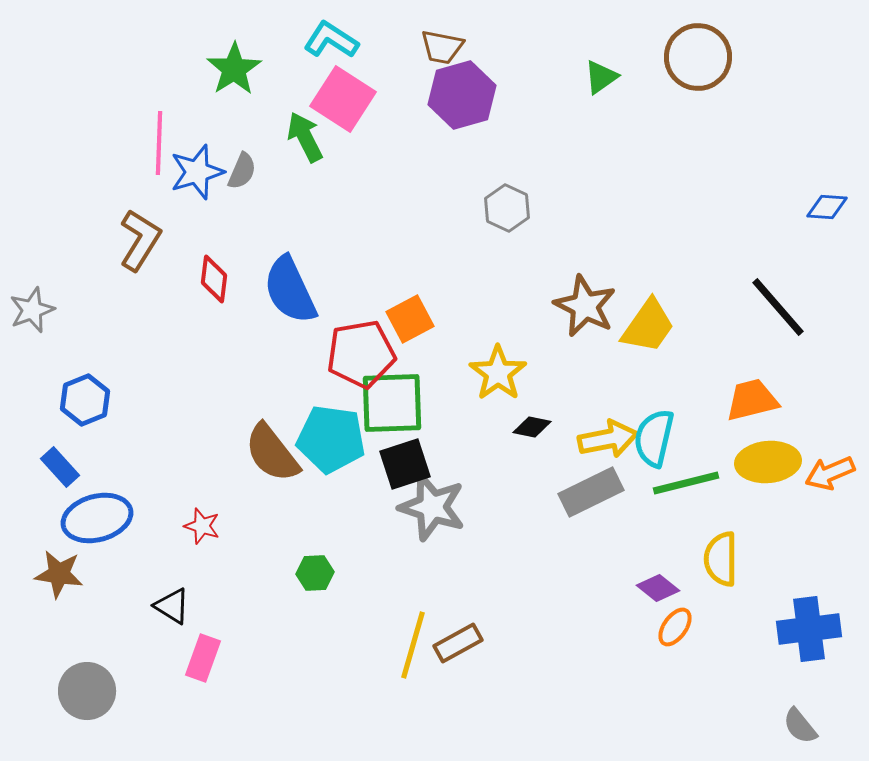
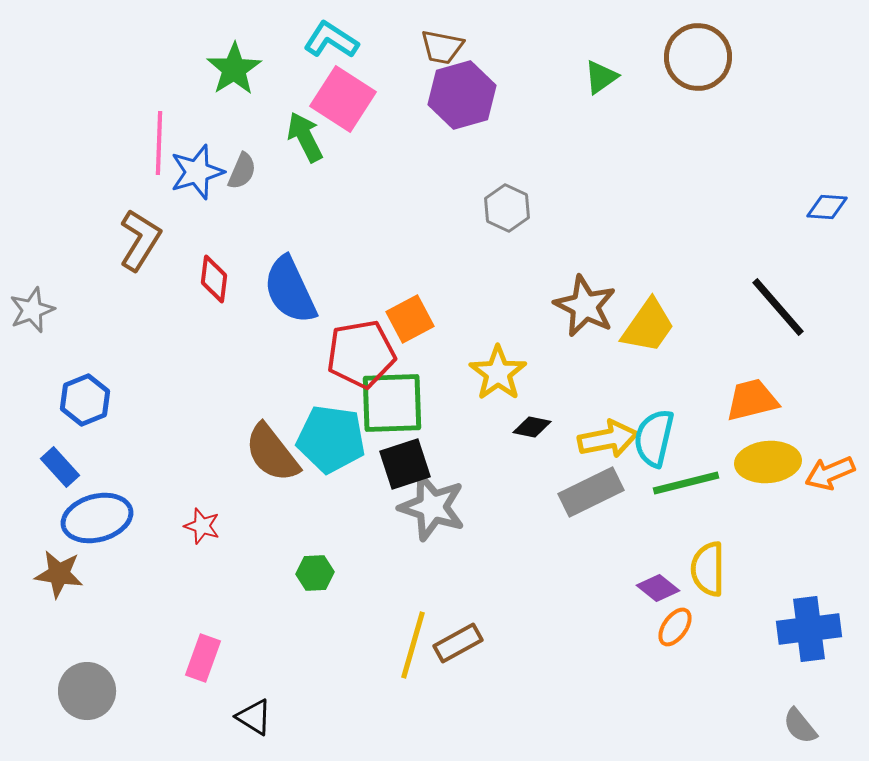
yellow semicircle at (721, 559): moved 13 px left, 10 px down
black triangle at (172, 606): moved 82 px right, 111 px down
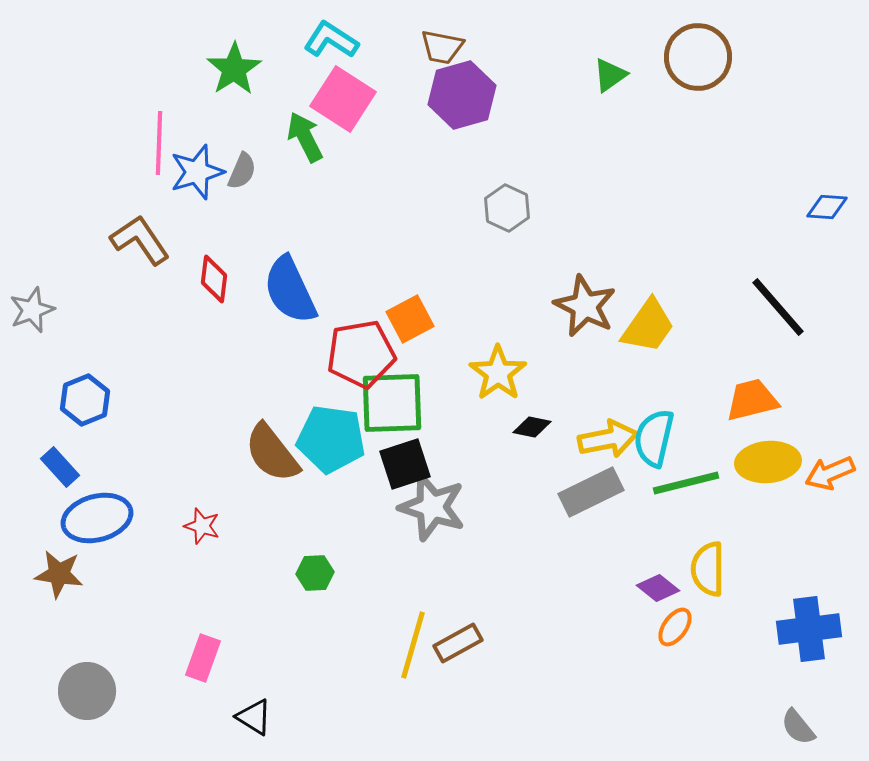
green triangle at (601, 77): moved 9 px right, 2 px up
brown L-shape at (140, 240): rotated 66 degrees counterclockwise
gray semicircle at (800, 726): moved 2 px left, 1 px down
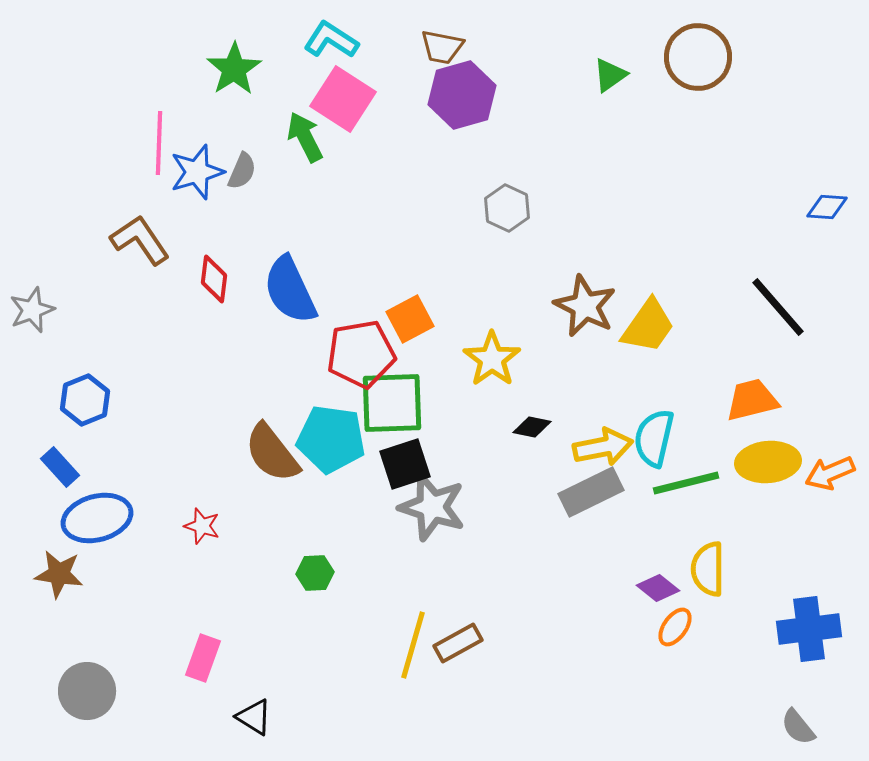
yellow star at (498, 373): moved 6 px left, 14 px up
yellow arrow at (608, 439): moved 5 px left, 8 px down
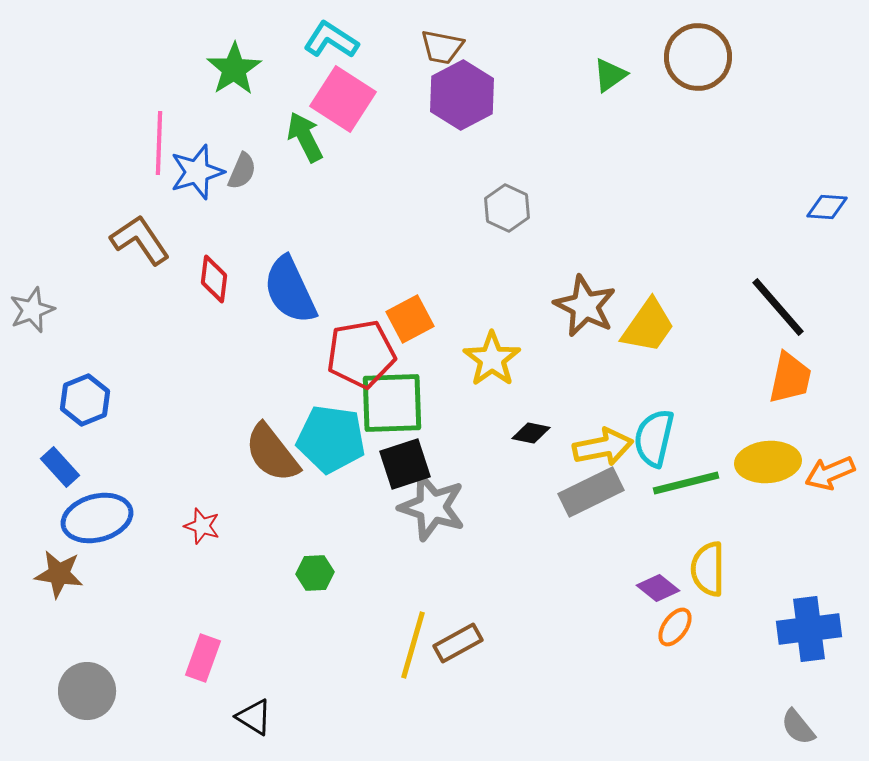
purple hexagon at (462, 95): rotated 12 degrees counterclockwise
orange trapezoid at (752, 400): moved 38 px right, 22 px up; rotated 116 degrees clockwise
black diamond at (532, 427): moved 1 px left, 6 px down
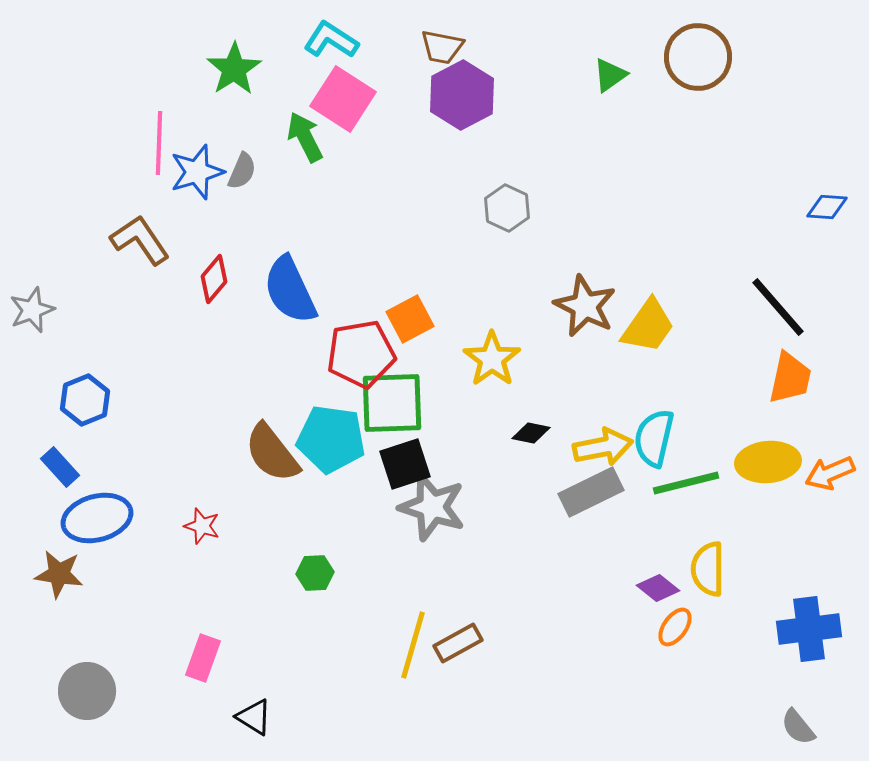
red diamond at (214, 279): rotated 33 degrees clockwise
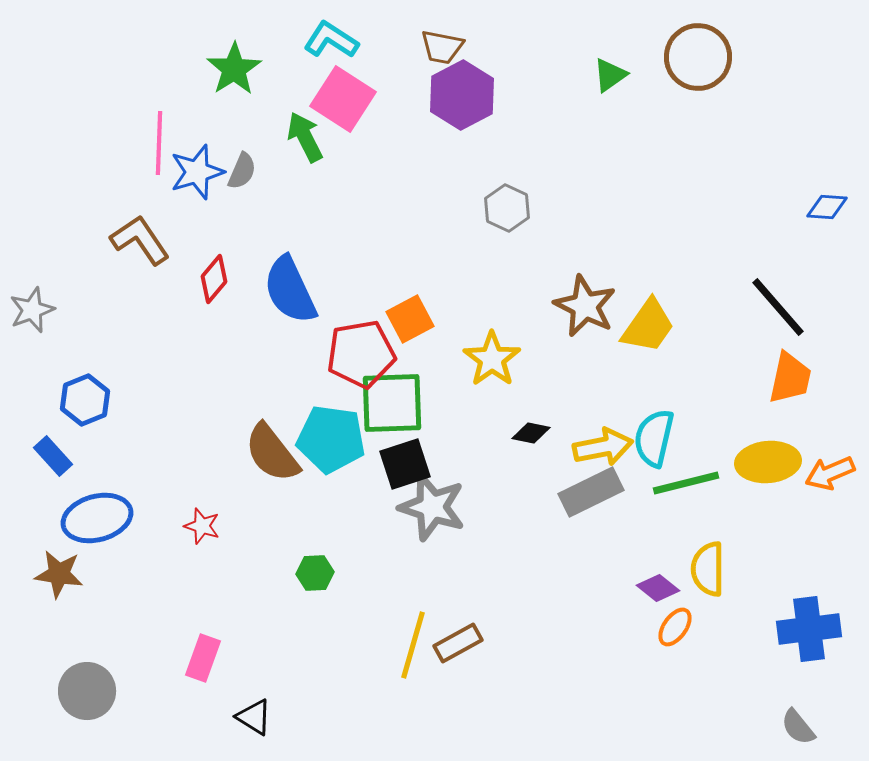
blue rectangle at (60, 467): moved 7 px left, 11 px up
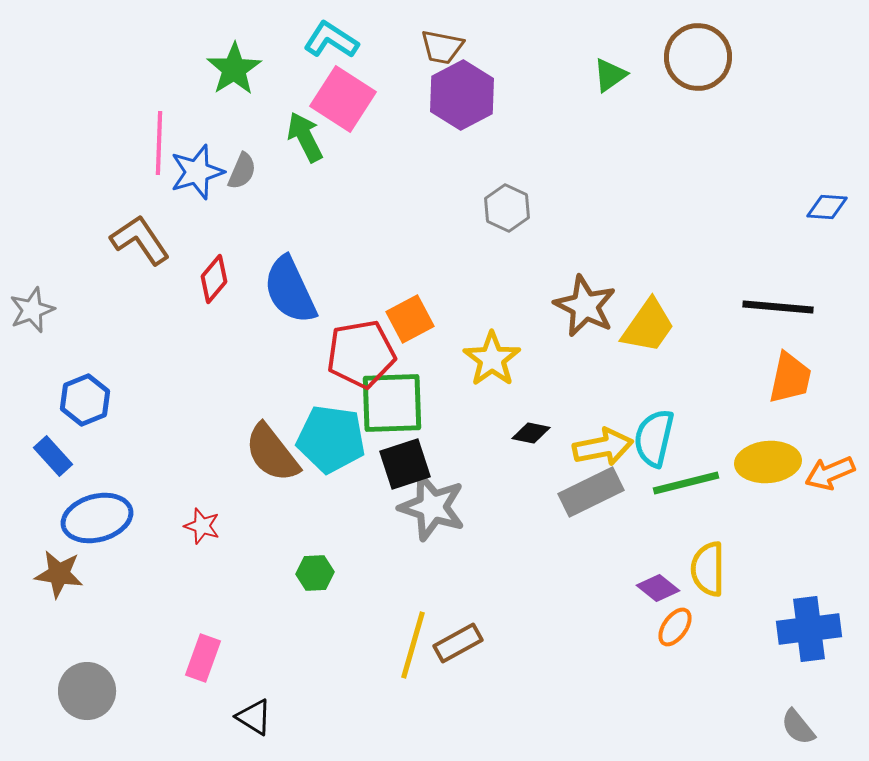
black line at (778, 307): rotated 44 degrees counterclockwise
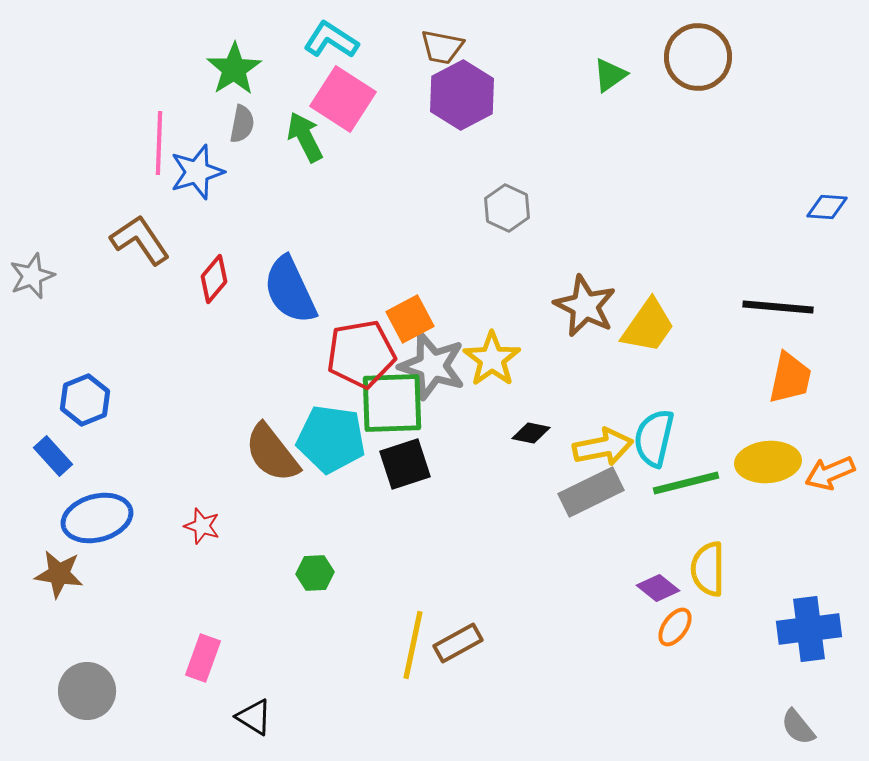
gray semicircle at (242, 171): moved 47 px up; rotated 12 degrees counterclockwise
gray star at (32, 310): moved 34 px up
gray star at (432, 507): moved 141 px up
yellow line at (413, 645): rotated 4 degrees counterclockwise
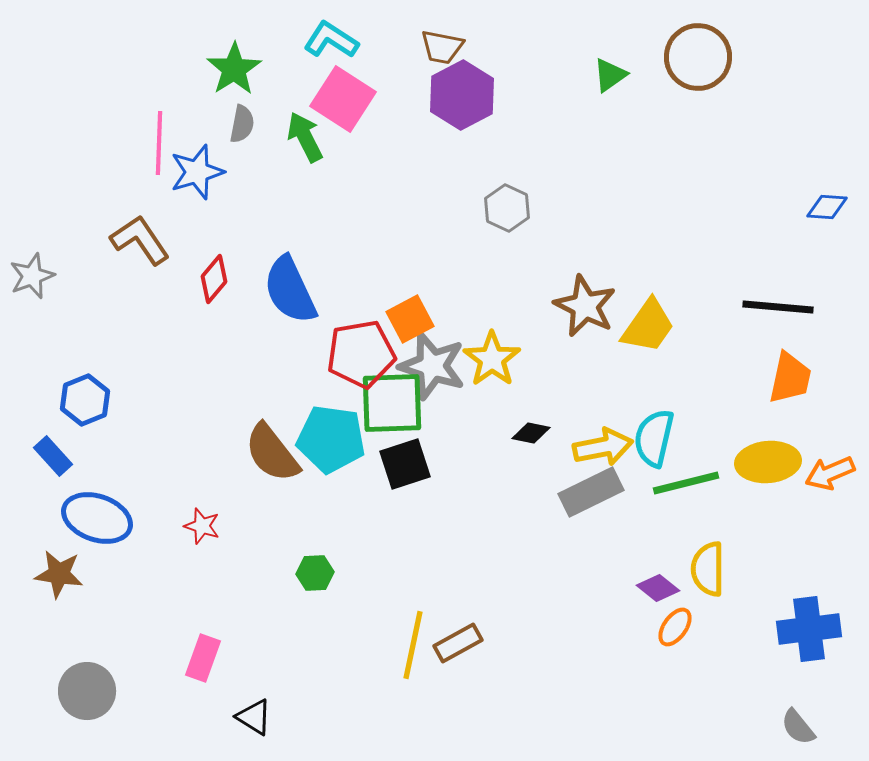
blue ellipse at (97, 518): rotated 34 degrees clockwise
